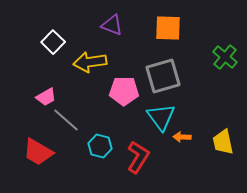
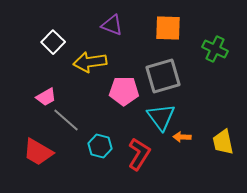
green cross: moved 10 px left, 8 px up; rotated 15 degrees counterclockwise
red L-shape: moved 1 px right, 3 px up
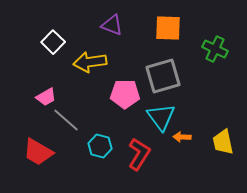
pink pentagon: moved 1 px right, 3 px down
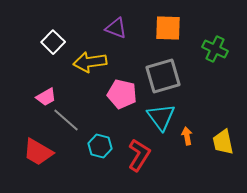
purple triangle: moved 4 px right, 3 px down
pink pentagon: moved 3 px left; rotated 12 degrees clockwise
orange arrow: moved 5 px right, 1 px up; rotated 78 degrees clockwise
red L-shape: moved 1 px down
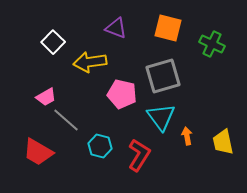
orange square: rotated 12 degrees clockwise
green cross: moved 3 px left, 5 px up
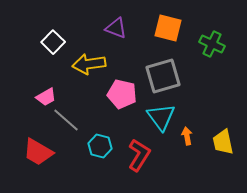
yellow arrow: moved 1 px left, 2 px down
